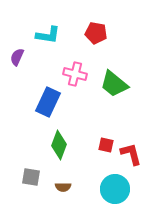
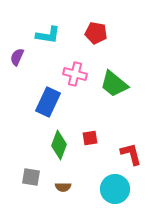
red square: moved 16 px left, 7 px up; rotated 21 degrees counterclockwise
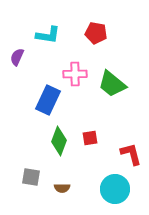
pink cross: rotated 15 degrees counterclockwise
green trapezoid: moved 2 px left
blue rectangle: moved 2 px up
green diamond: moved 4 px up
brown semicircle: moved 1 px left, 1 px down
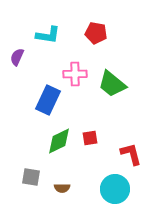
green diamond: rotated 44 degrees clockwise
